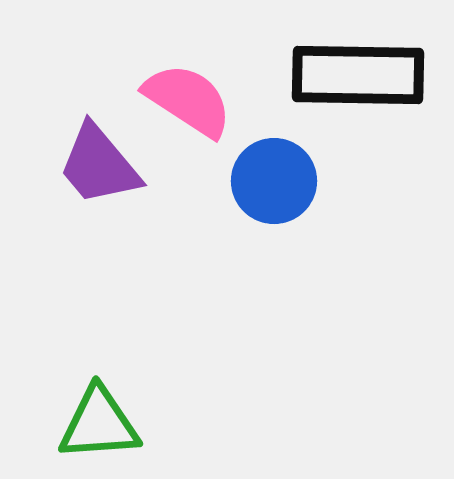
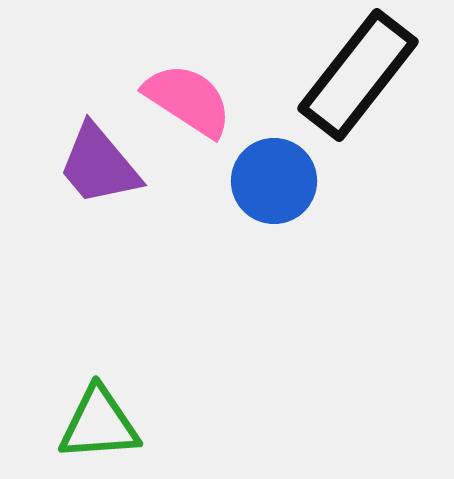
black rectangle: rotated 53 degrees counterclockwise
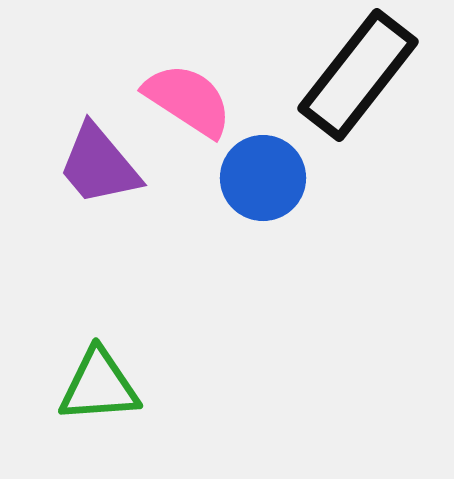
blue circle: moved 11 px left, 3 px up
green triangle: moved 38 px up
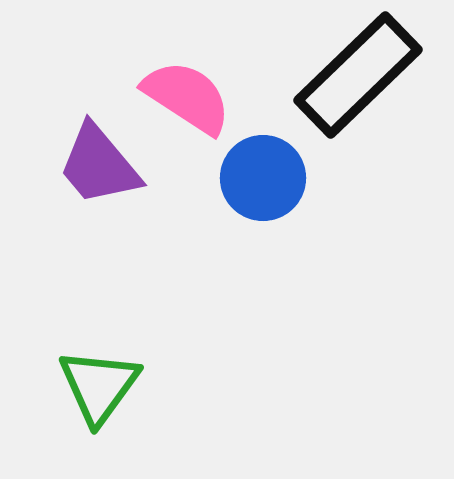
black rectangle: rotated 8 degrees clockwise
pink semicircle: moved 1 px left, 3 px up
green triangle: rotated 50 degrees counterclockwise
